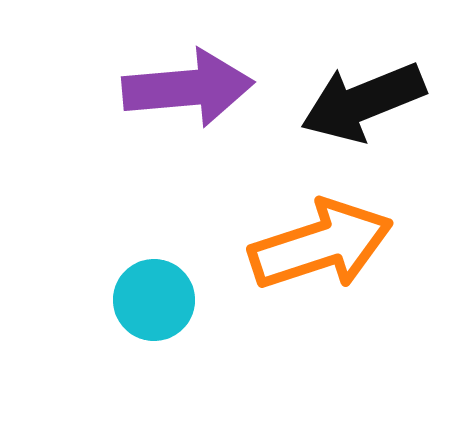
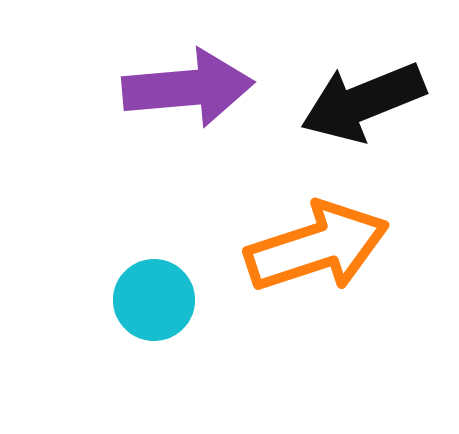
orange arrow: moved 4 px left, 2 px down
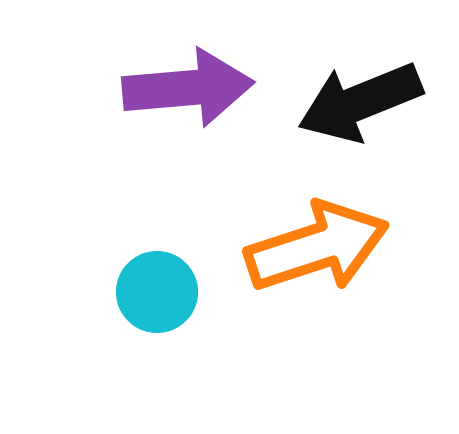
black arrow: moved 3 px left
cyan circle: moved 3 px right, 8 px up
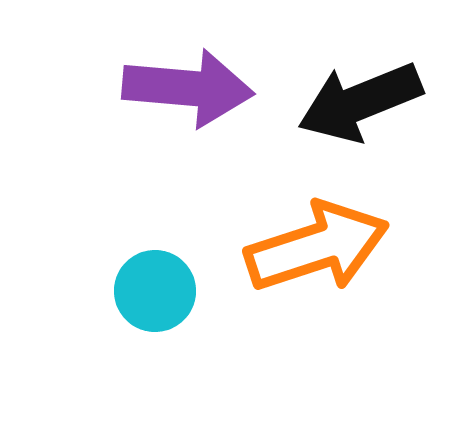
purple arrow: rotated 10 degrees clockwise
cyan circle: moved 2 px left, 1 px up
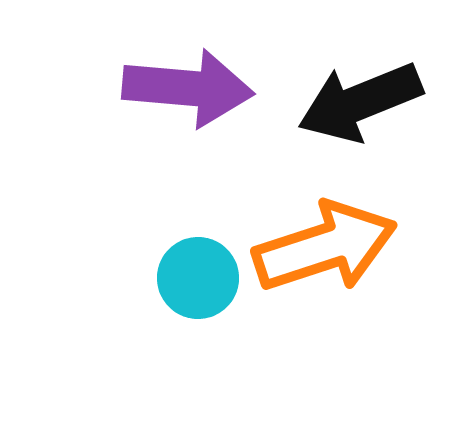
orange arrow: moved 8 px right
cyan circle: moved 43 px right, 13 px up
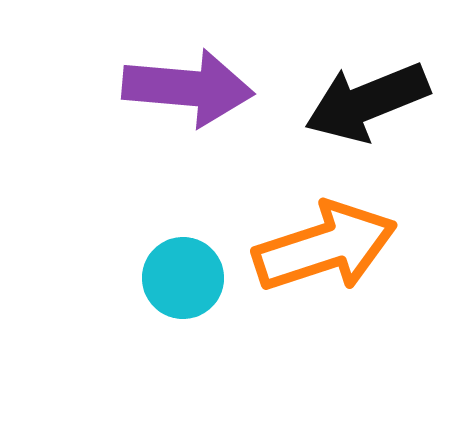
black arrow: moved 7 px right
cyan circle: moved 15 px left
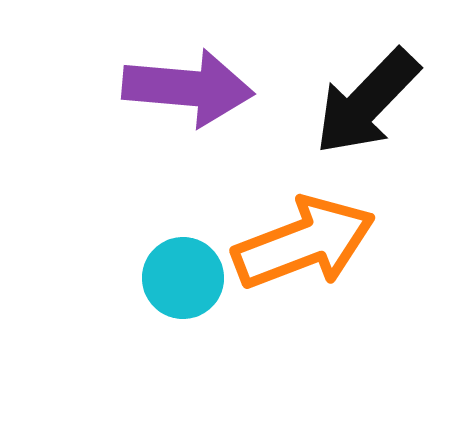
black arrow: rotated 24 degrees counterclockwise
orange arrow: moved 21 px left, 4 px up; rotated 3 degrees counterclockwise
